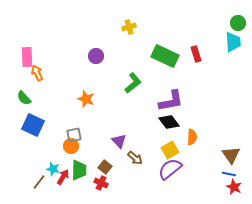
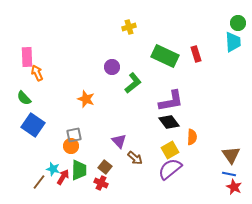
purple circle: moved 16 px right, 11 px down
blue square: rotated 10 degrees clockwise
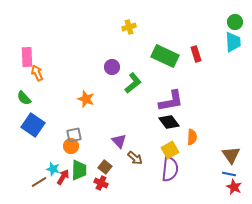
green circle: moved 3 px left, 1 px up
purple semicircle: rotated 135 degrees clockwise
brown line: rotated 21 degrees clockwise
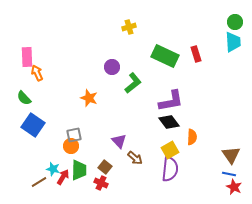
orange star: moved 3 px right, 1 px up
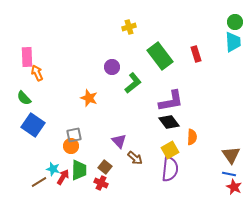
green rectangle: moved 5 px left; rotated 28 degrees clockwise
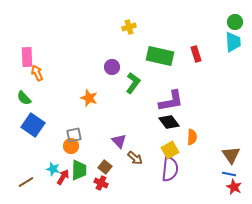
green rectangle: rotated 40 degrees counterclockwise
green L-shape: rotated 15 degrees counterclockwise
brown line: moved 13 px left
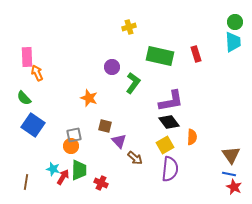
yellow square: moved 5 px left, 5 px up
brown square: moved 41 px up; rotated 24 degrees counterclockwise
brown line: rotated 49 degrees counterclockwise
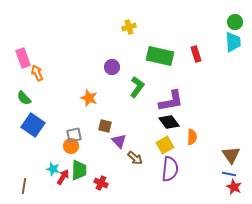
pink rectangle: moved 4 px left, 1 px down; rotated 18 degrees counterclockwise
green L-shape: moved 4 px right, 4 px down
brown line: moved 2 px left, 4 px down
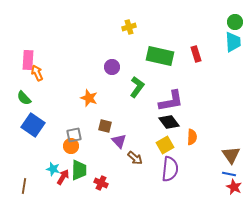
pink rectangle: moved 5 px right, 2 px down; rotated 24 degrees clockwise
